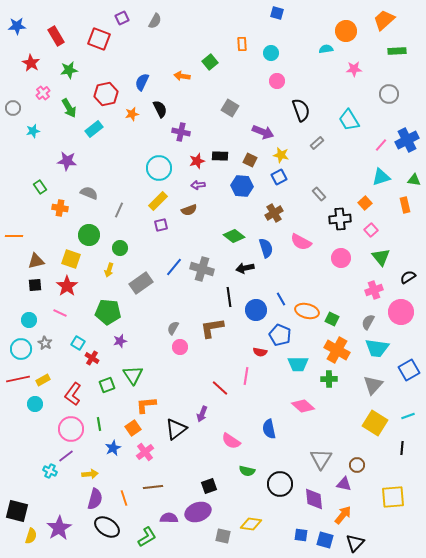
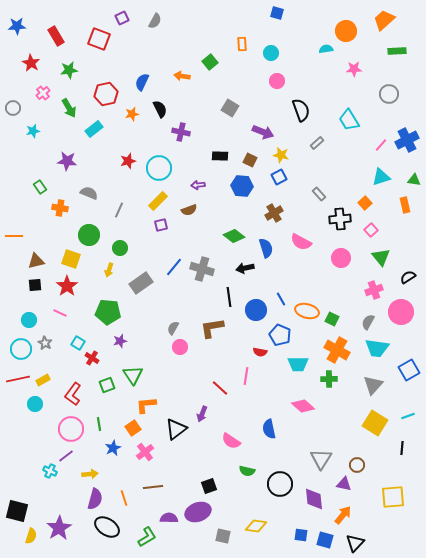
red star at (197, 161): moved 69 px left
yellow diamond at (251, 524): moved 5 px right, 2 px down
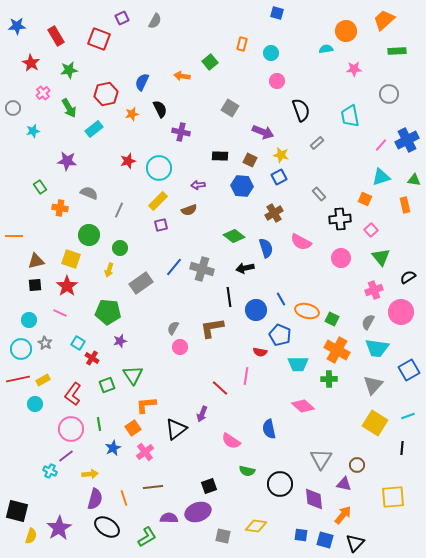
orange rectangle at (242, 44): rotated 16 degrees clockwise
cyan trapezoid at (349, 120): moved 1 px right, 4 px up; rotated 20 degrees clockwise
orange square at (365, 203): moved 4 px up; rotated 24 degrees counterclockwise
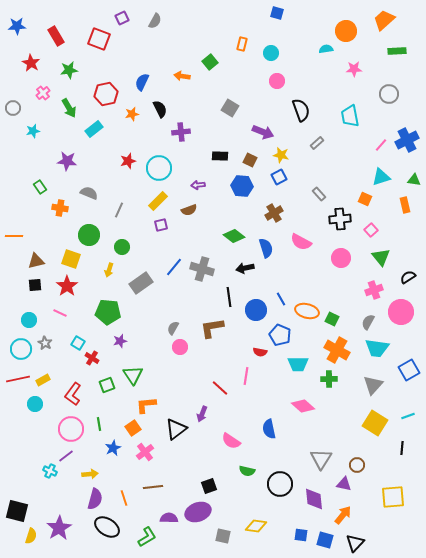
purple cross at (181, 132): rotated 18 degrees counterclockwise
green circle at (120, 248): moved 2 px right, 1 px up
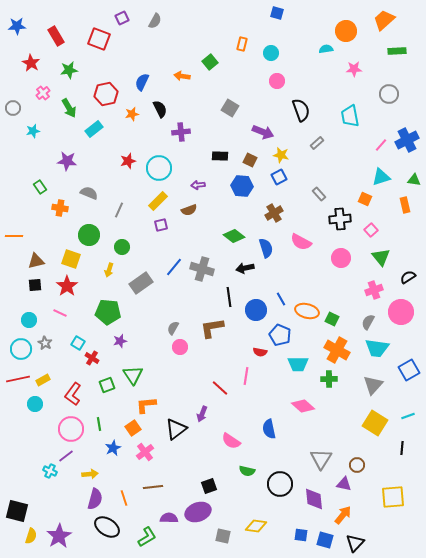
purple star at (59, 528): moved 8 px down
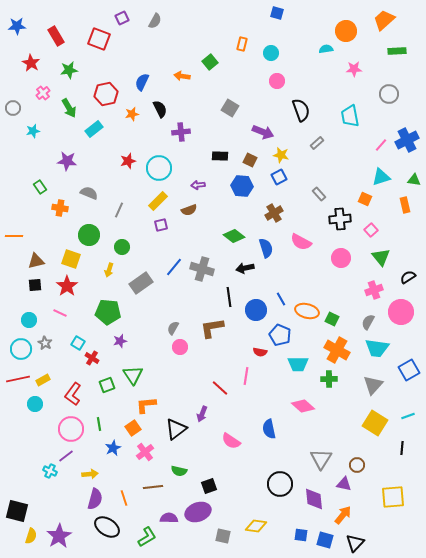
green semicircle at (247, 471): moved 68 px left
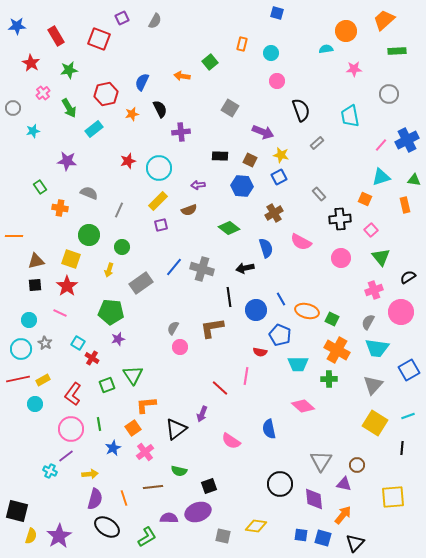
green diamond at (234, 236): moved 5 px left, 8 px up
green pentagon at (108, 312): moved 3 px right
purple star at (120, 341): moved 2 px left, 2 px up
gray triangle at (321, 459): moved 2 px down
blue square at (325, 540): moved 2 px left, 2 px up
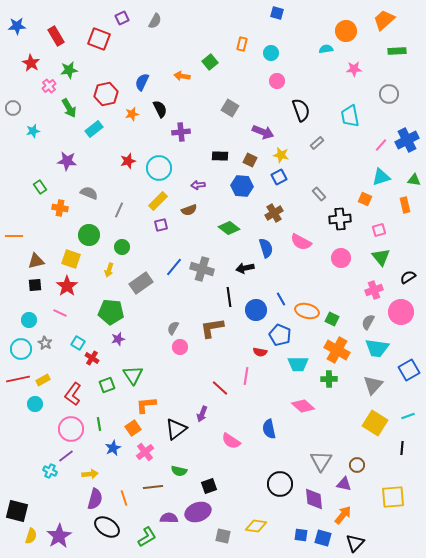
pink cross at (43, 93): moved 6 px right, 7 px up
pink square at (371, 230): moved 8 px right; rotated 24 degrees clockwise
